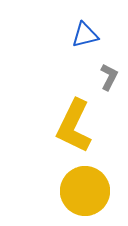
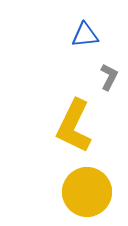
blue triangle: rotated 8 degrees clockwise
yellow circle: moved 2 px right, 1 px down
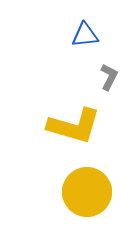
yellow L-shape: rotated 100 degrees counterclockwise
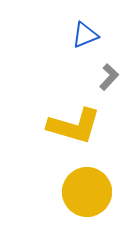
blue triangle: rotated 16 degrees counterclockwise
gray L-shape: rotated 16 degrees clockwise
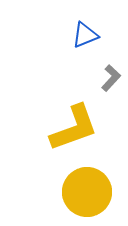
gray L-shape: moved 2 px right, 1 px down
yellow L-shape: moved 2 px down; rotated 36 degrees counterclockwise
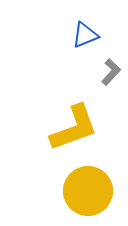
gray L-shape: moved 6 px up
yellow circle: moved 1 px right, 1 px up
